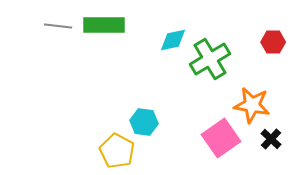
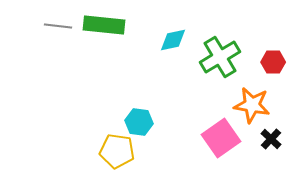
green rectangle: rotated 6 degrees clockwise
red hexagon: moved 20 px down
green cross: moved 10 px right, 2 px up
cyan hexagon: moved 5 px left
yellow pentagon: rotated 20 degrees counterclockwise
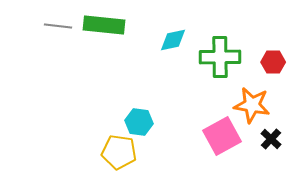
green cross: rotated 30 degrees clockwise
pink square: moved 1 px right, 2 px up; rotated 6 degrees clockwise
yellow pentagon: moved 2 px right, 1 px down
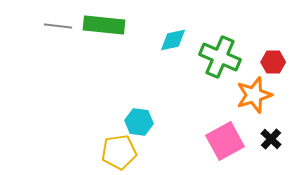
green cross: rotated 24 degrees clockwise
orange star: moved 2 px right, 10 px up; rotated 27 degrees counterclockwise
pink square: moved 3 px right, 5 px down
yellow pentagon: rotated 16 degrees counterclockwise
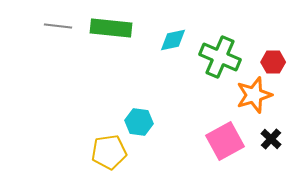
green rectangle: moved 7 px right, 3 px down
yellow pentagon: moved 10 px left
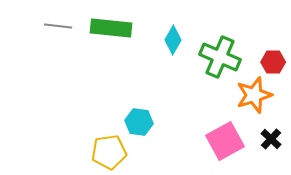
cyan diamond: rotated 48 degrees counterclockwise
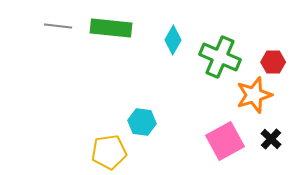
cyan hexagon: moved 3 px right
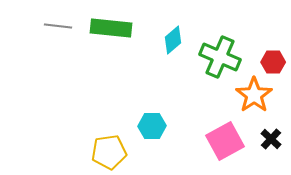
cyan diamond: rotated 20 degrees clockwise
orange star: rotated 18 degrees counterclockwise
cyan hexagon: moved 10 px right, 4 px down; rotated 8 degrees counterclockwise
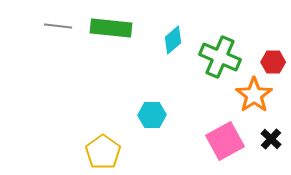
cyan hexagon: moved 11 px up
yellow pentagon: moved 6 px left; rotated 28 degrees counterclockwise
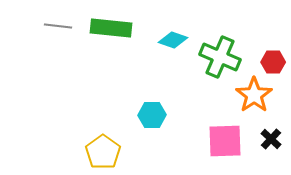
cyan diamond: rotated 60 degrees clockwise
pink square: rotated 27 degrees clockwise
